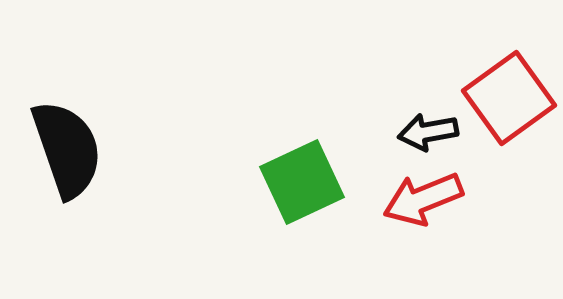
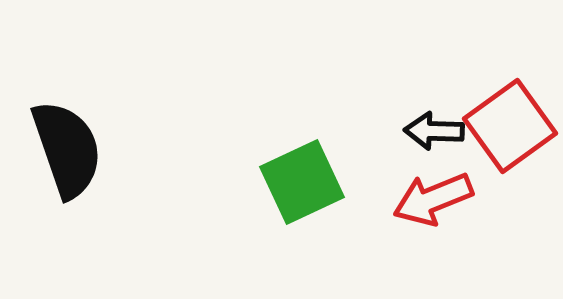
red square: moved 1 px right, 28 px down
black arrow: moved 6 px right, 1 px up; rotated 12 degrees clockwise
red arrow: moved 10 px right
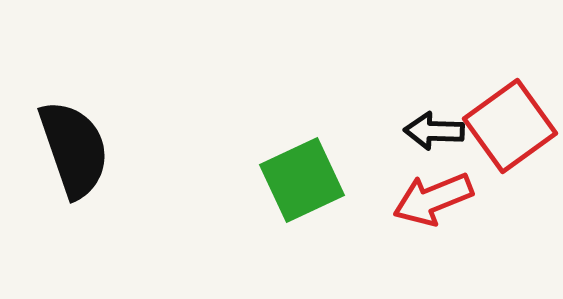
black semicircle: moved 7 px right
green square: moved 2 px up
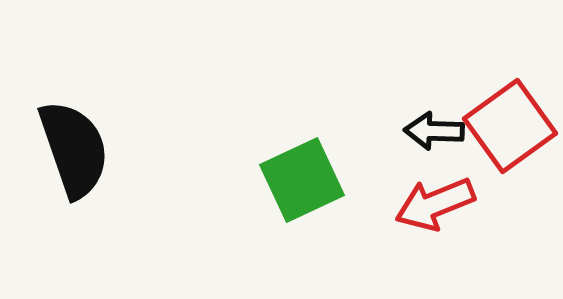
red arrow: moved 2 px right, 5 px down
